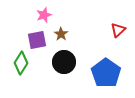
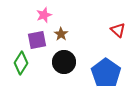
red triangle: rotated 35 degrees counterclockwise
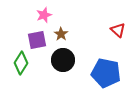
black circle: moved 1 px left, 2 px up
blue pentagon: rotated 24 degrees counterclockwise
